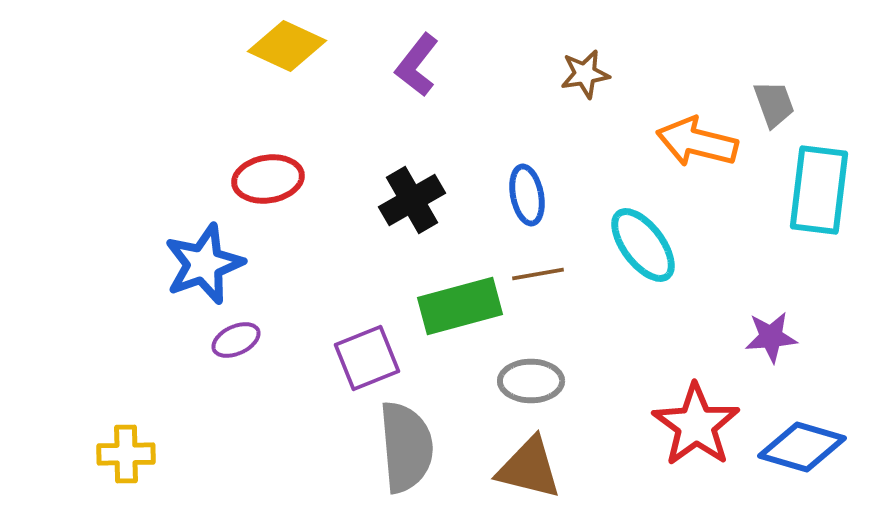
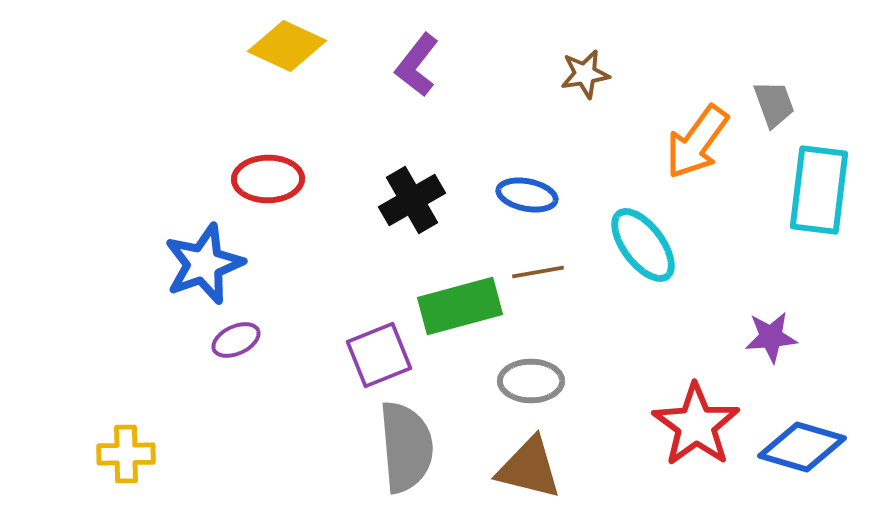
orange arrow: rotated 68 degrees counterclockwise
red ellipse: rotated 8 degrees clockwise
blue ellipse: rotated 68 degrees counterclockwise
brown line: moved 2 px up
purple square: moved 12 px right, 3 px up
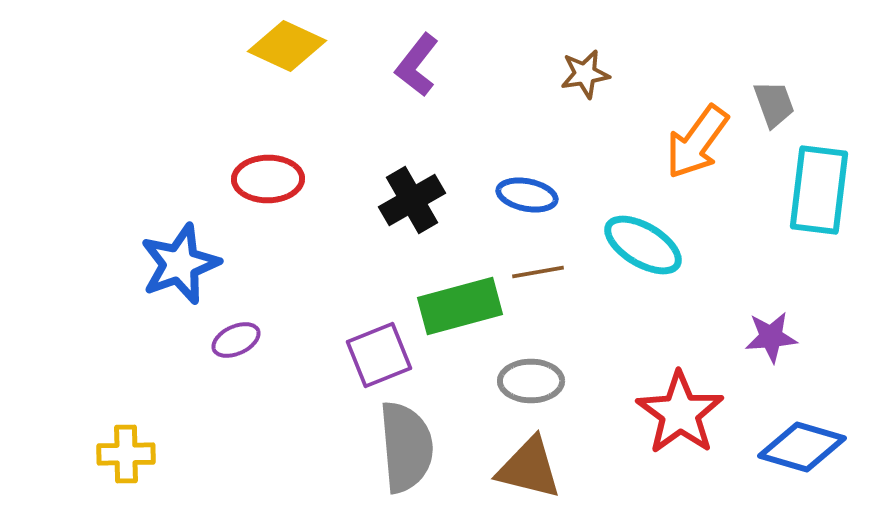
cyan ellipse: rotated 22 degrees counterclockwise
blue star: moved 24 px left
red star: moved 16 px left, 12 px up
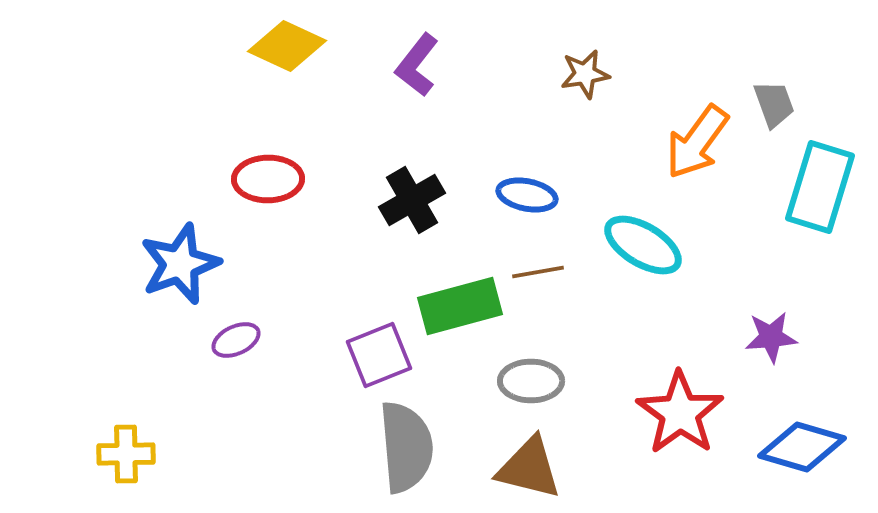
cyan rectangle: moved 1 px right, 3 px up; rotated 10 degrees clockwise
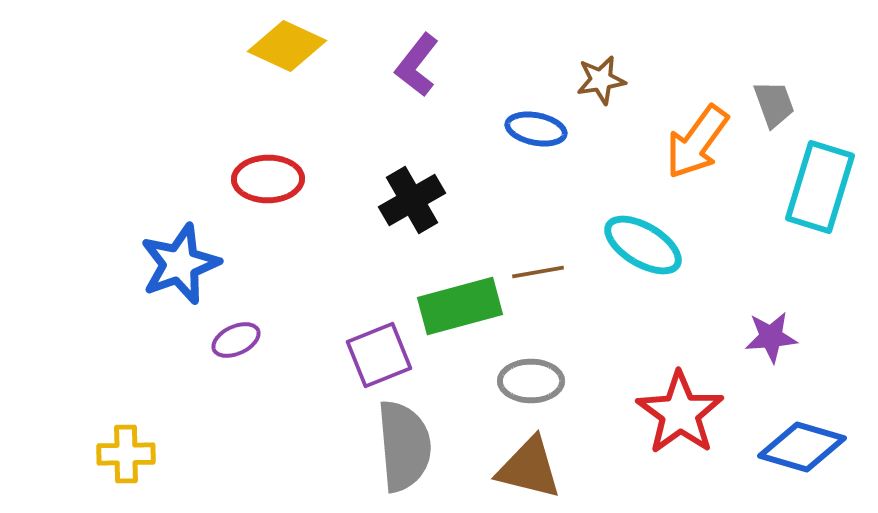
brown star: moved 16 px right, 6 px down
blue ellipse: moved 9 px right, 66 px up
gray semicircle: moved 2 px left, 1 px up
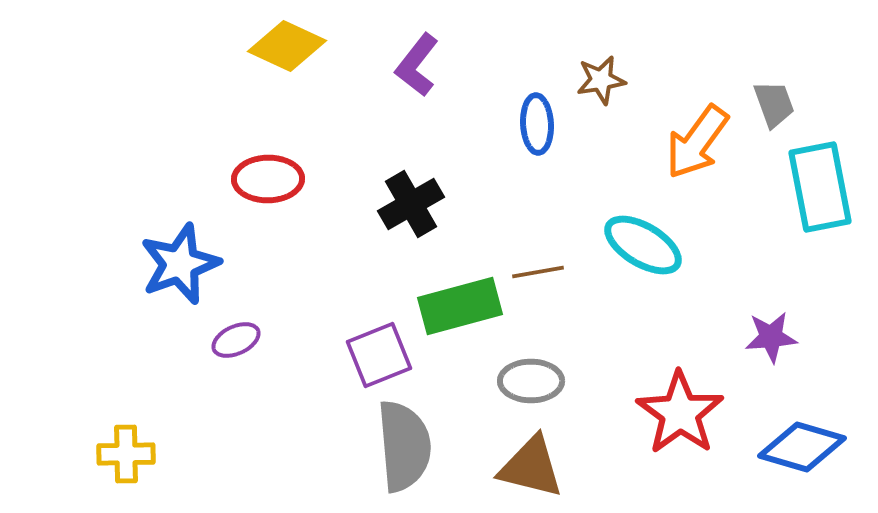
blue ellipse: moved 1 px right, 5 px up; rotated 76 degrees clockwise
cyan rectangle: rotated 28 degrees counterclockwise
black cross: moved 1 px left, 4 px down
brown triangle: moved 2 px right, 1 px up
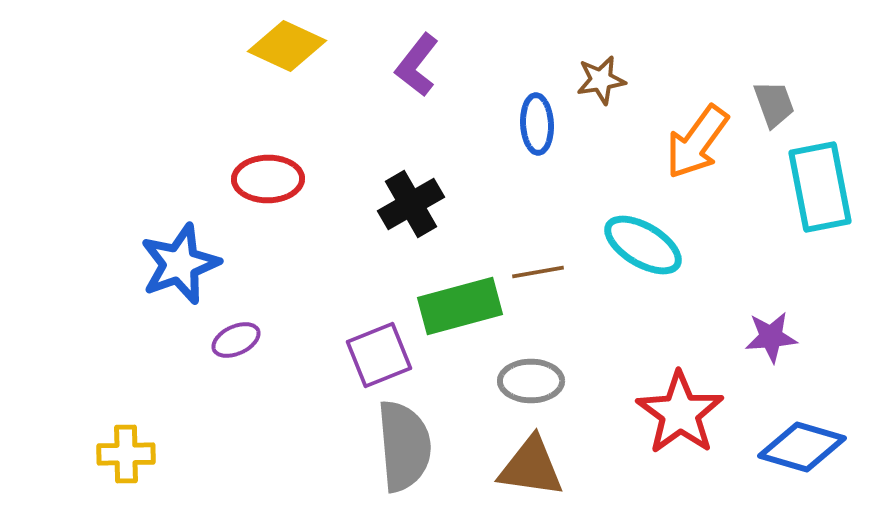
brown triangle: rotated 6 degrees counterclockwise
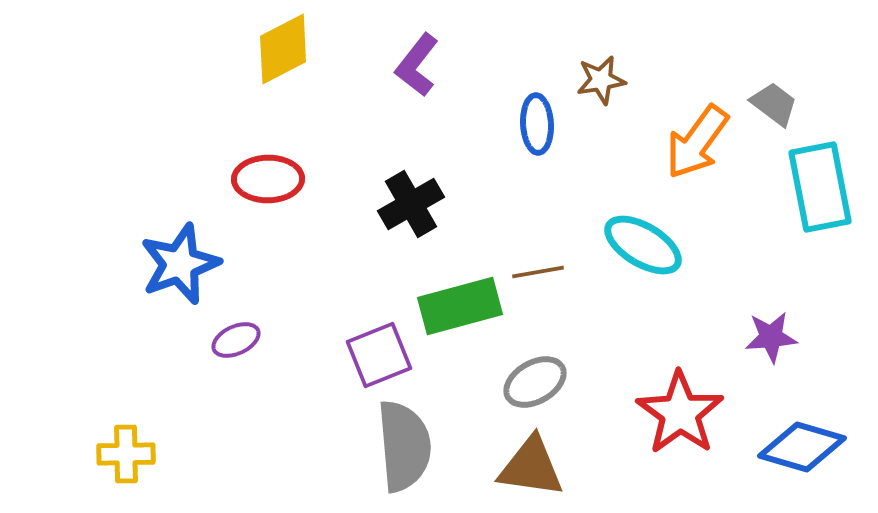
yellow diamond: moved 4 px left, 3 px down; rotated 52 degrees counterclockwise
gray trapezoid: rotated 33 degrees counterclockwise
gray ellipse: moved 4 px right, 1 px down; rotated 30 degrees counterclockwise
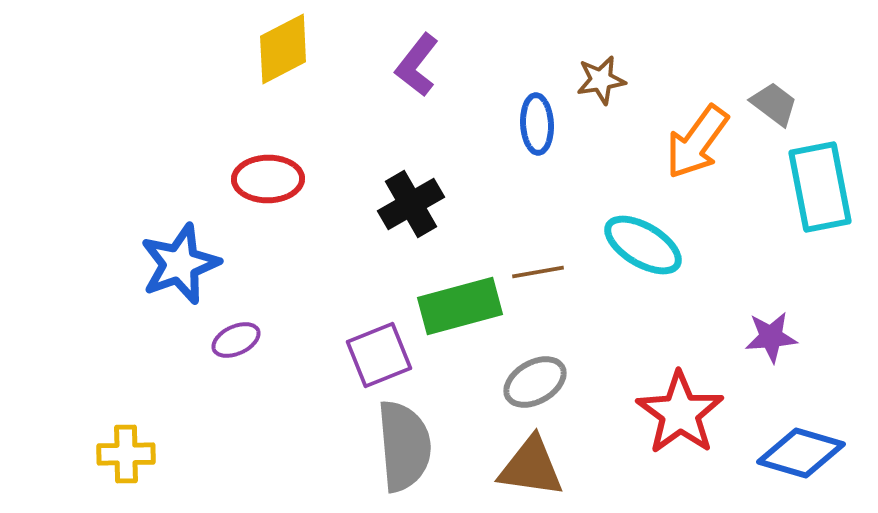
blue diamond: moved 1 px left, 6 px down
